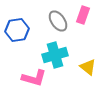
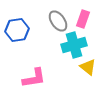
pink rectangle: moved 4 px down
cyan cross: moved 19 px right, 10 px up
pink L-shape: rotated 25 degrees counterclockwise
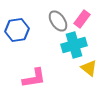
pink rectangle: moved 1 px left; rotated 18 degrees clockwise
yellow triangle: moved 1 px right, 1 px down
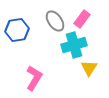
gray ellipse: moved 3 px left
yellow triangle: rotated 24 degrees clockwise
pink L-shape: rotated 50 degrees counterclockwise
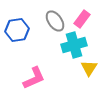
pink L-shape: rotated 35 degrees clockwise
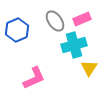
pink rectangle: rotated 30 degrees clockwise
blue hexagon: rotated 15 degrees counterclockwise
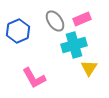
blue hexagon: moved 1 px right, 1 px down
pink L-shape: rotated 85 degrees clockwise
